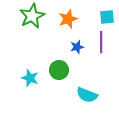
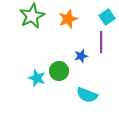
cyan square: rotated 28 degrees counterclockwise
blue star: moved 4 px right, 9 px down
green circle: moved 1 px down
cyan star: moved 7 px right
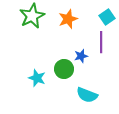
green circle: moved 5 px right, 2 px up
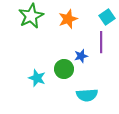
green star: moved 1 px left
cyan semicircle: rotated 25 degrees counterclockwise
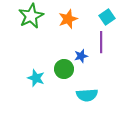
cyan star: moved 1 px left
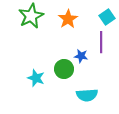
orange star: rotated 12 degrees counterclockwise
blue star: rotated 24 degrees clockwise
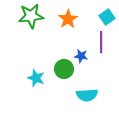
green star: rotated 20 degrees clockwise
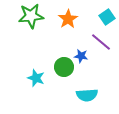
purple line: rotated 50 degrees counterclockwise
green circle: moved 2 px up
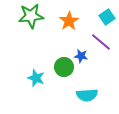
orange star: moved 1 px right, 2 px down
